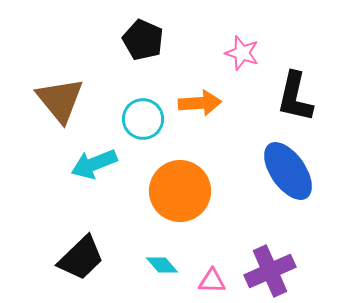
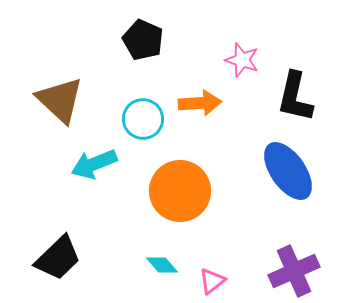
pink star: moved 7 px down
brown triangle: rotated 8 degrees counterclockwise
black trapezoid: moved 23 px left
purple cross: moved 24 px right
pink triangle: rotated 40 degrees counterclockwise
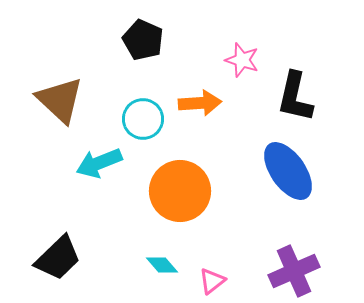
cyan arrow: moved 5 px right, 1 px up
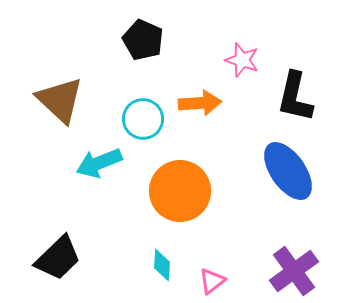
cyan diamond: rotated 44 degrees clockwise
purple cross: rotated 12 degrees counterclockwise
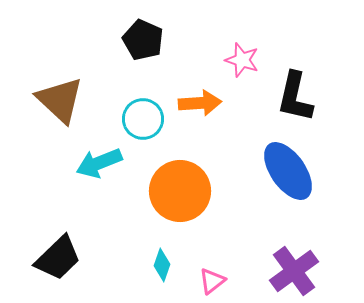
cyan diamond: rotated 16 degrees clockwise
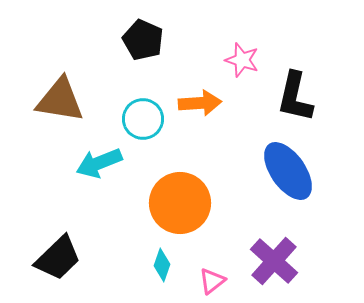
brown triangle: rotated 34 degrees counterclockwise
orange circle: moved 12 px down
purple cross: moved 20 px left, 10 px up; rotated 12 degrees counterclockwise
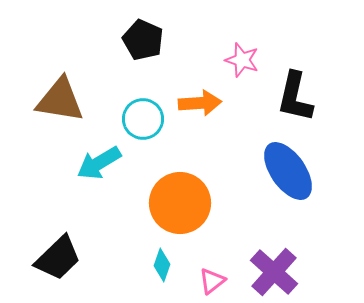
cyan arrow: rotated 9 degrees counterclockwise
purple cross: moved 11 px down
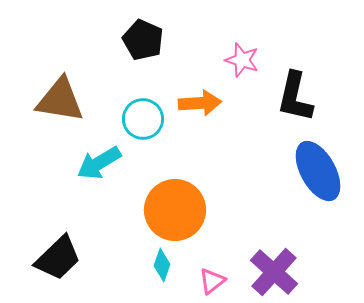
blue ellipse: moved 30 px right; rotated 6 degrees clockwise
orange circle: moved 5 px left, 7 px down
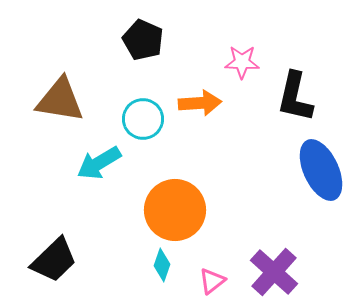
pink star: moved 2 px down; rotated 16 degrees counterclockwise
blue ellipse: moved 3 px right, 1 px up; rotated 4 degrees clockwise
black trapezoid: moved 4 px left, 2 px down
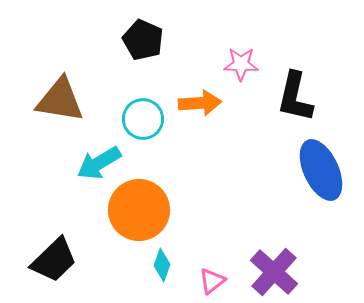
pink star: moved 1 px left, 2 px down
orange circle: moved 36 px left
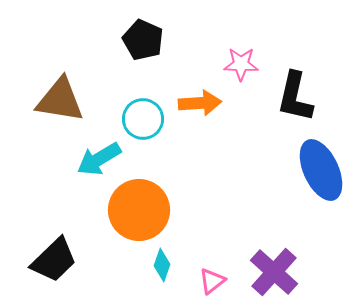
cyan arrow: moved 4 px up
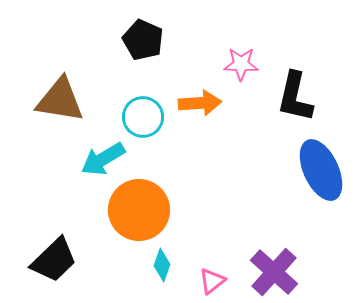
cyan circle: moved 2 px up
cyan arrow: moved 4 px right
